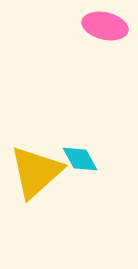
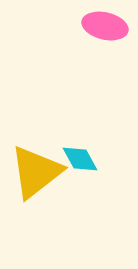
yellow triangle: rotated 4 degrees clockwise
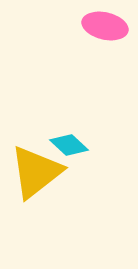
cyan diamond: moved 11 px left, 14 px up; rotated 18 degrees counterclockwise
